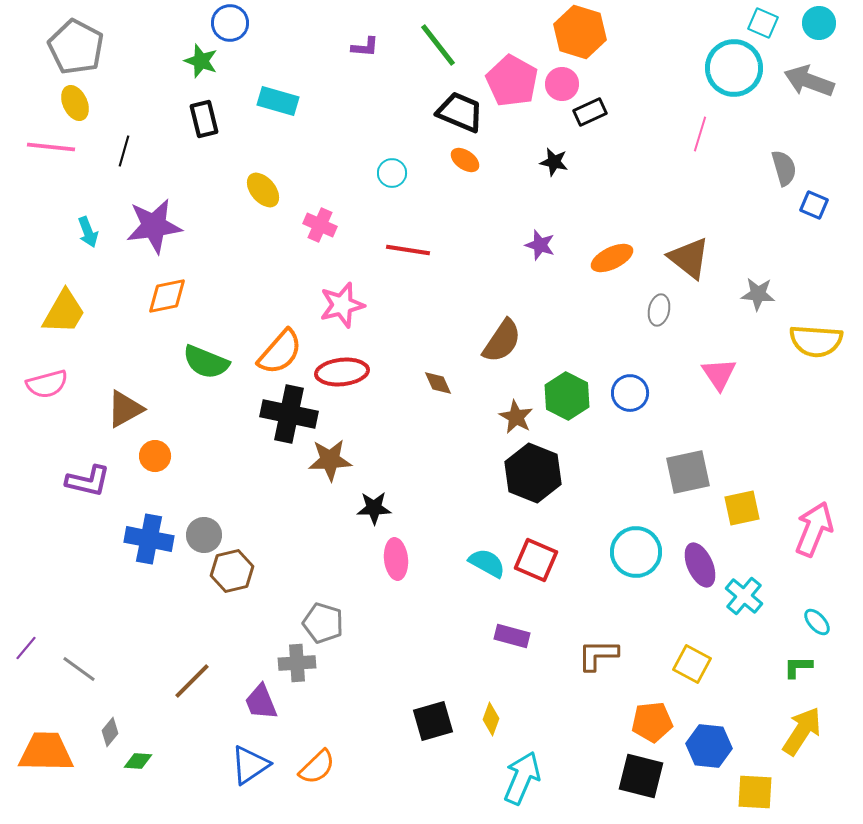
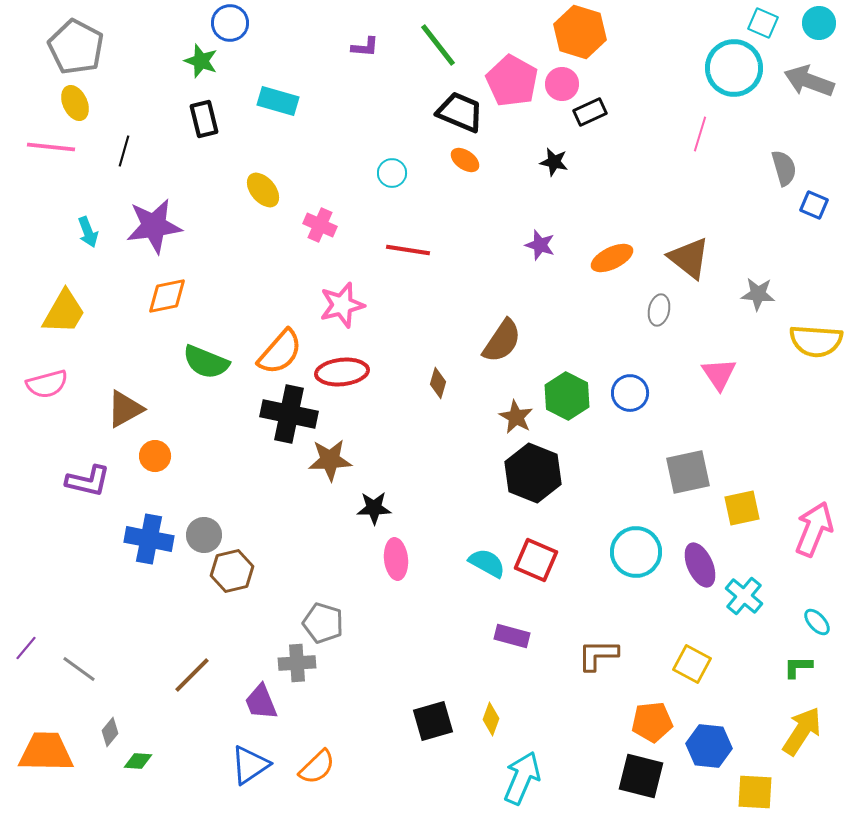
brown diamond at (438, 383): rotated 40 degrees clockwise
brown line at (192, 681): moved 6 px up
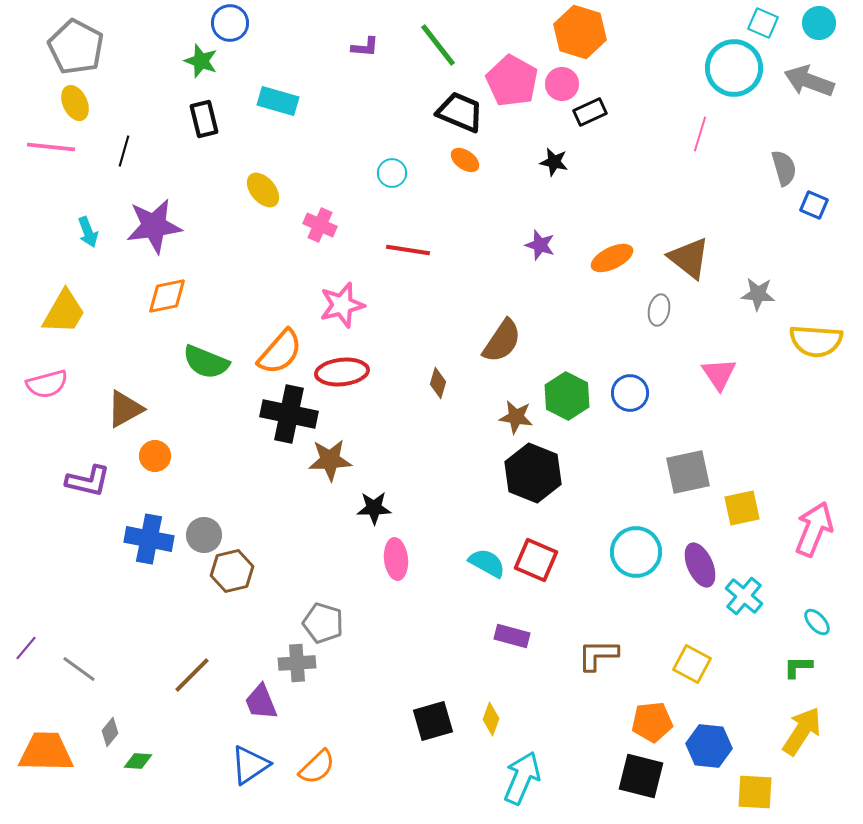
brown star at (516, 417): rotated 20 degrees counterclockwise
